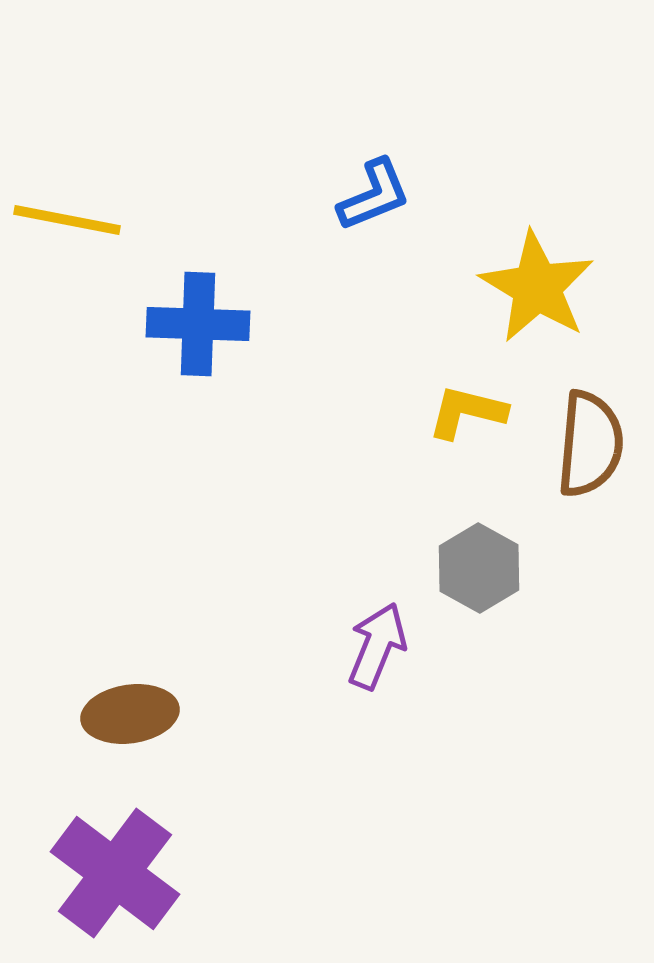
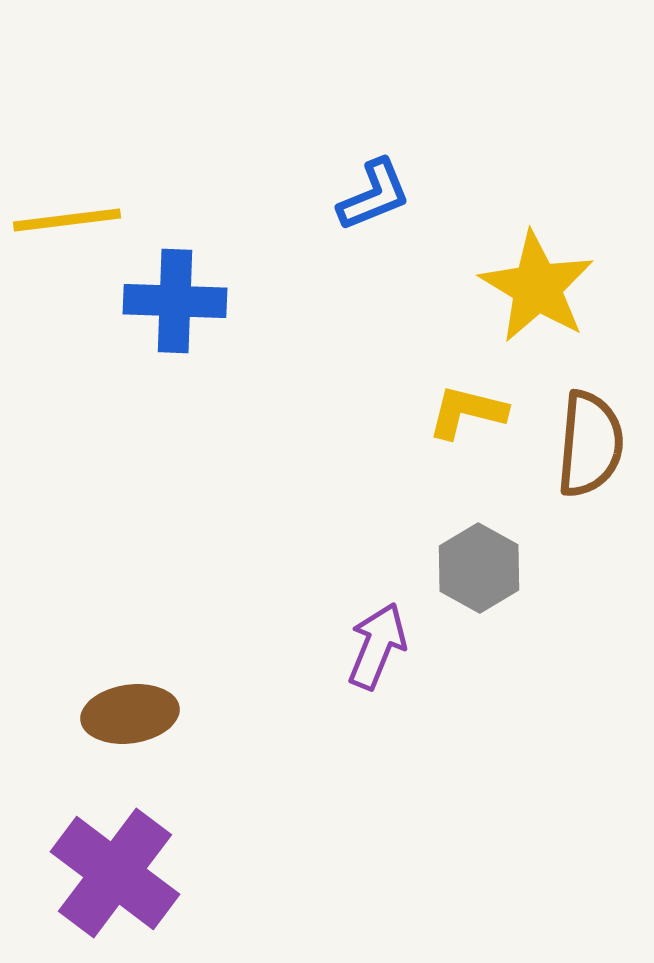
yellow line: rotated 18 degrees counterclockwise
blue cross: moved 23 px left, 23 px up
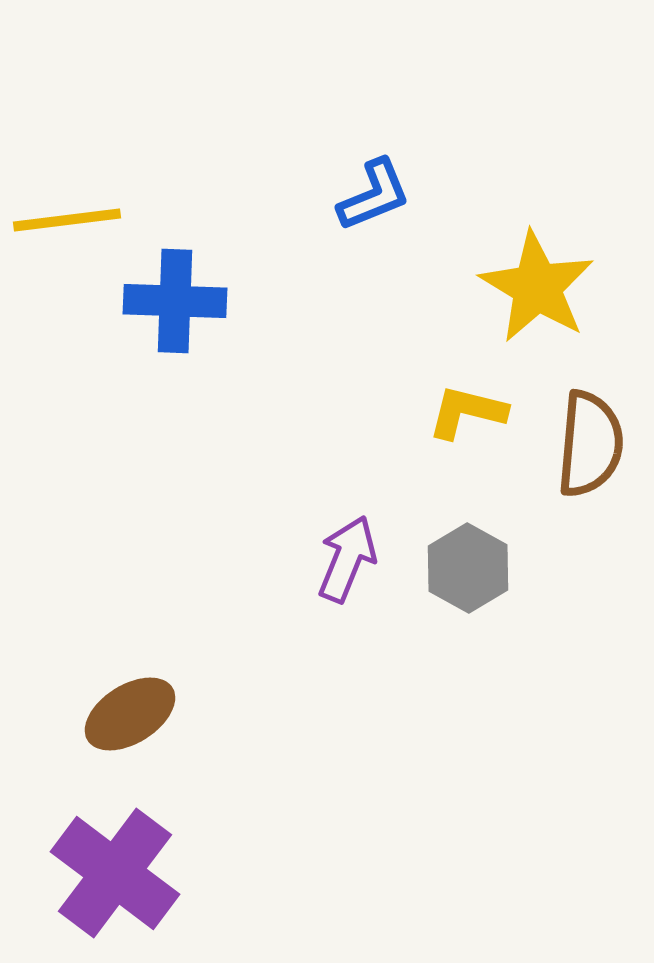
gray hexagon: moved 11 px left
purple arrow: moved 30 px left, 87 px up
brown ellipse: rotated 24 degrees counterclockwise
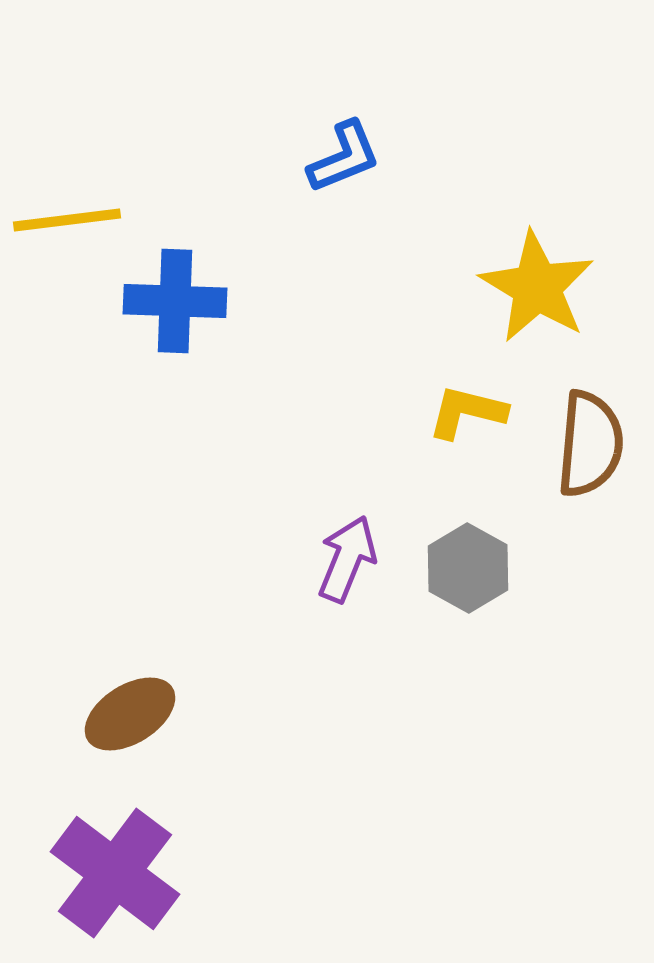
blue L-shape: moved 30 px left, 38 px up
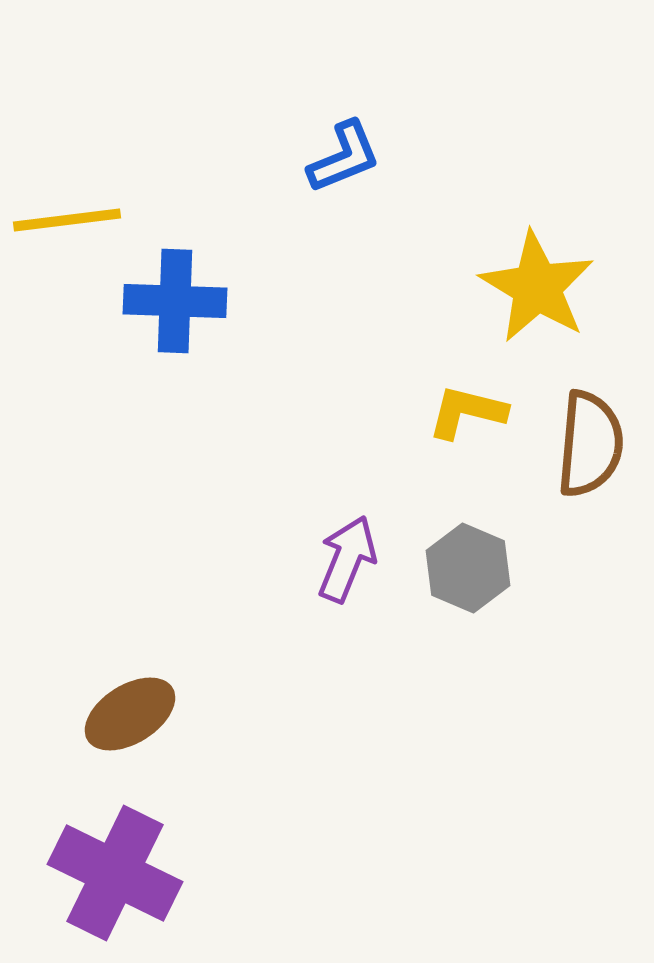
gray hexagon: rotated 6 degrees counterclockwise
purple cross: rotated 11 degrees counterclockwise
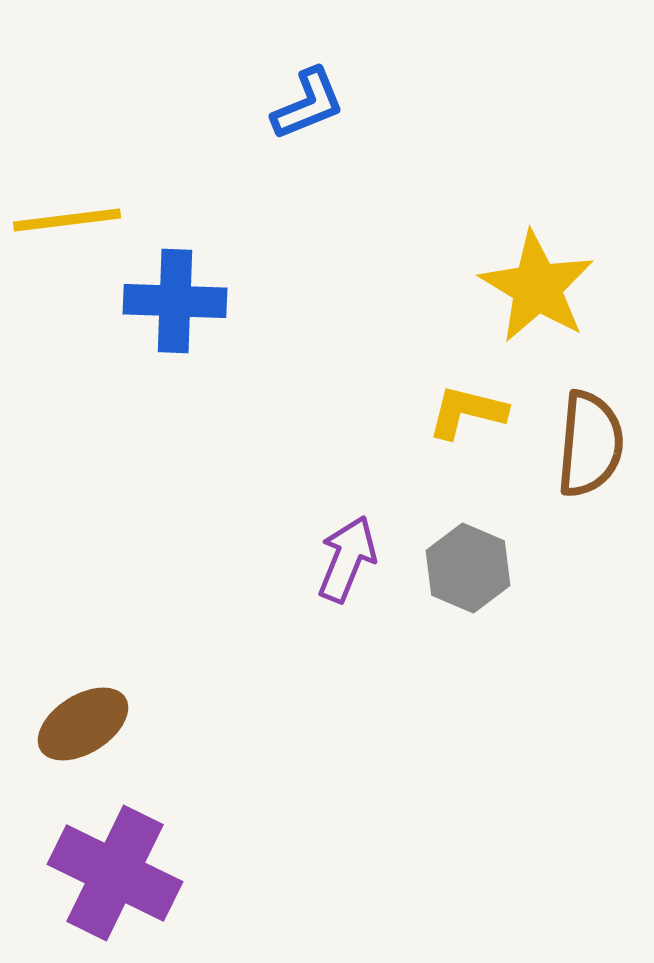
blue L-shape: moved 36 px left, 53 px up
brown ellipse: moved 47 px left, 10 px down
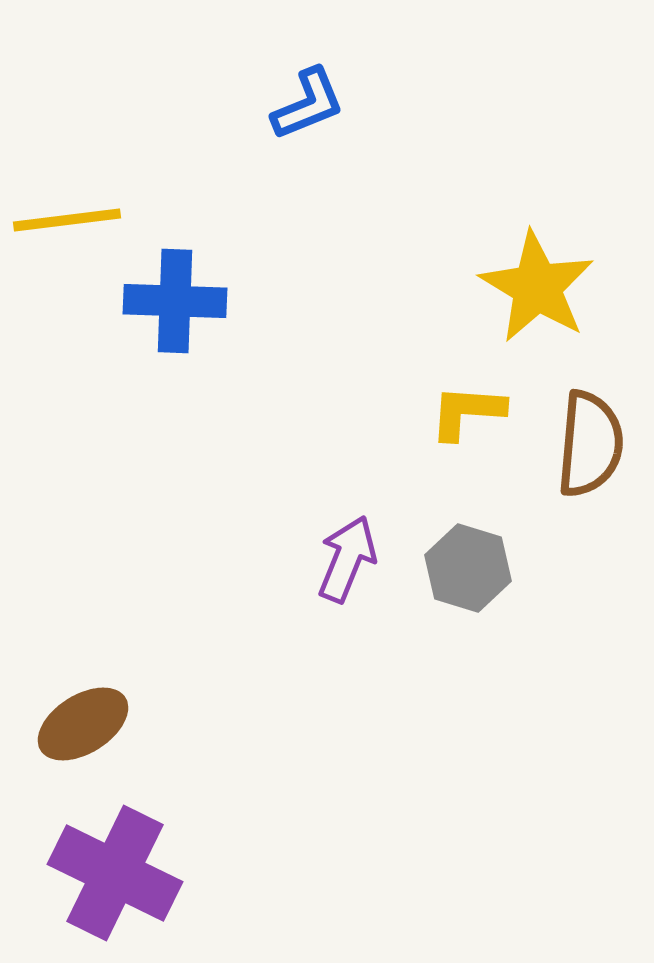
yellow L-shape: rotated 10 degrees counterclockwise
gray hexagon: rotated 6 degrees counterclockwise
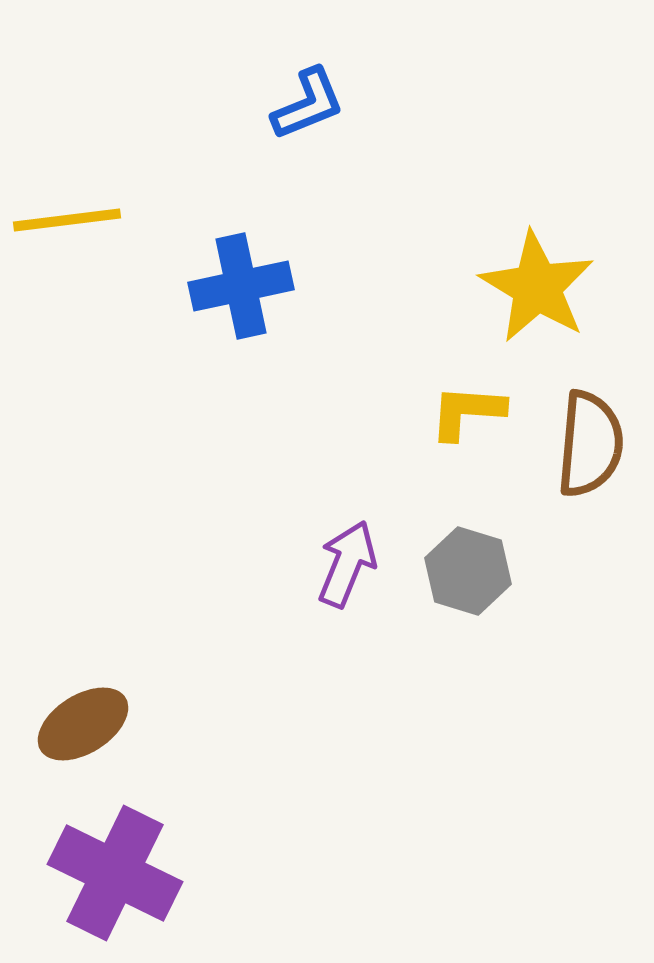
blue cross: moved 66 px right, 15 px up; rotated 14 degrees counterclockwise
purple arrow: moved 5 px down
gray hexagon: moved 3 px down
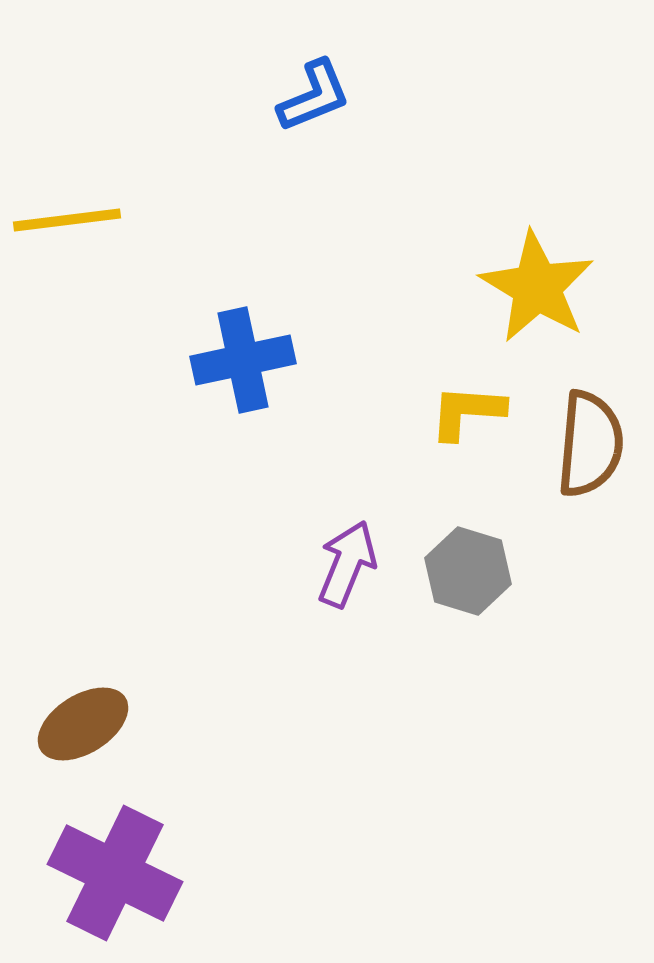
blue L-shape: moved 6 px right, 8 px up
blue cross: moved 2 px right, 74 px down
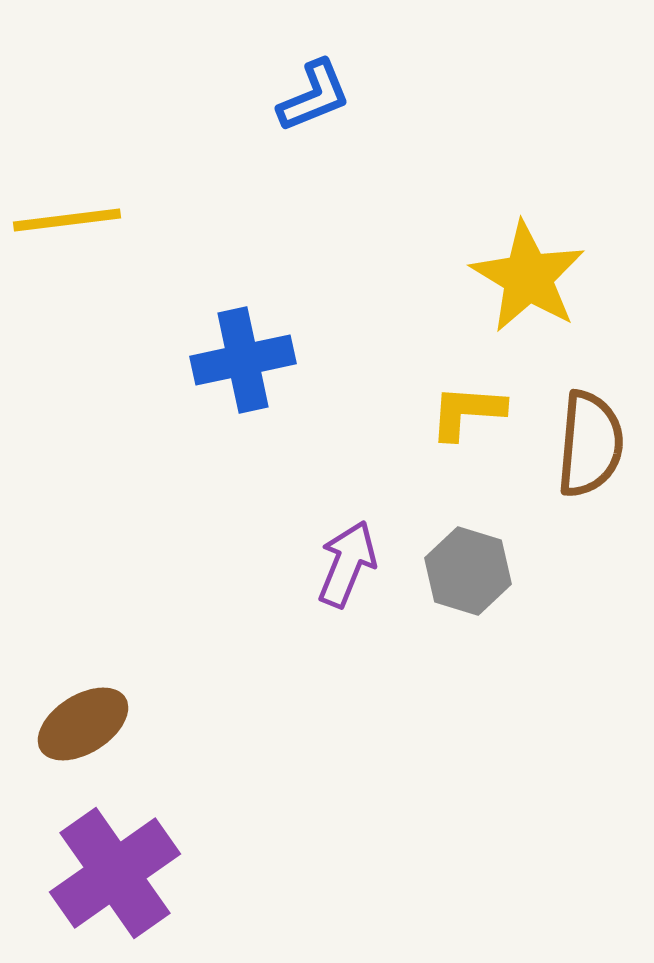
yellow star: moved 9 px left, 10 px up
purple cross: rotated 29 degrees clockwise
